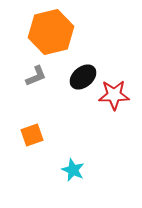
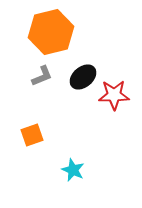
gray L-shape: moved 6 px right
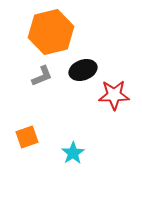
black ellipse: moved 7 px up; rotated 20 degrees clockwise
orange square: moved 5 px left, 2 px down
cyan star: moved 17 px up; rotated 15 degrees clockwise
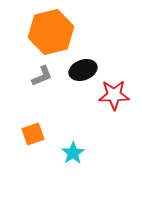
orange square: moved 6 px right, 3 px up
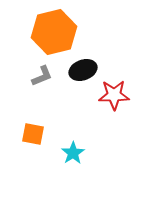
orange hexagon: moved 3 px right
orange square: rotated 30 degrees clockwise
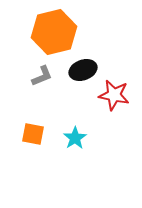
red star: rotated 12 degrees clockwise
cyan star: moved 2 px right, 15 px up
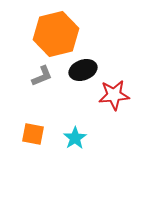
orange hexagon: moved 2 px right, 2 px down
red star: rotated 16 degrees counterclockwise
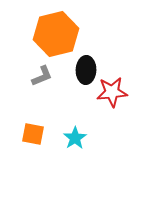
black ellipse: moved 3 px right; rotated 68 degrees counterclockwise
red star: moved 2 px left, 3 px up
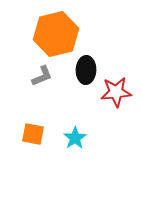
red star: moved 4 px right
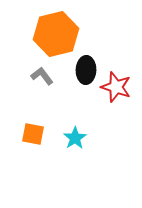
gray L-shape: rotated 105 degrees counterclockwise
red star: moved 5 px up; rotated 24 degrees clockwise
